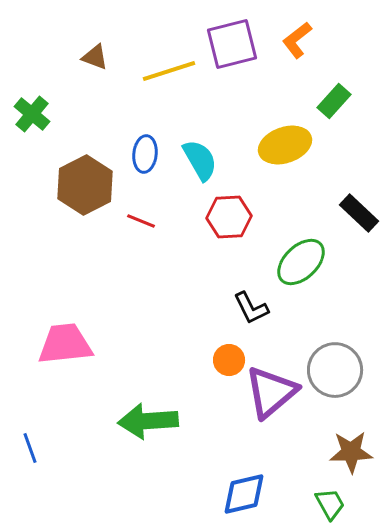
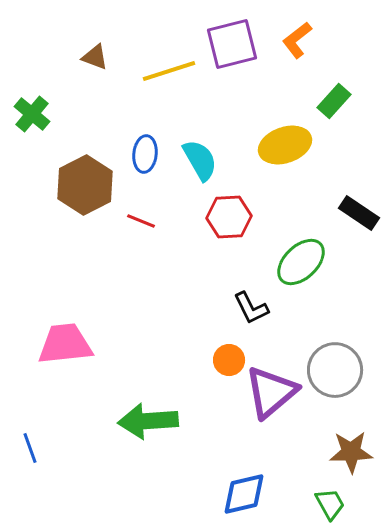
black rectangle: rotated 9 degrees counterclockwise
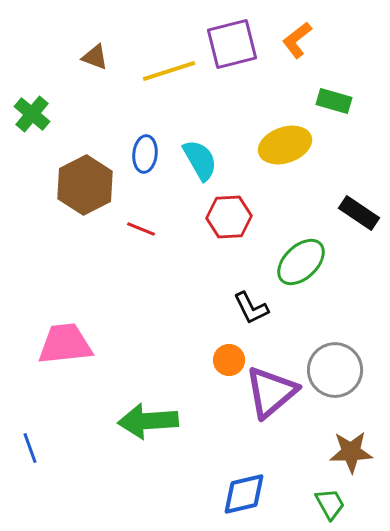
green rectangle: rotated 64 degrees clockwise
red line: moved 8 px down
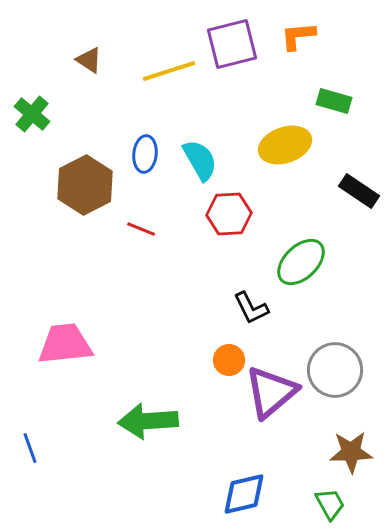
orange L-shape: moved 1 px right, 4 px up; rotated 33 degrees clockwise
brown triangle: moved 6 px left, 3 px down; rotated 12 degrees clockwise
black rectangle: moved 22 px up
red hexagon: moved 3 px up
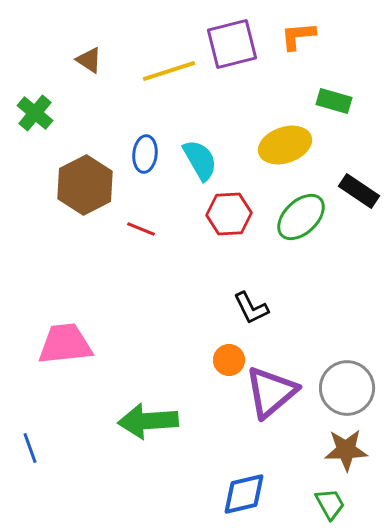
green cross: moved 3 px right, 1 px up
green ellipse: moved 45 px up
gray circle: moved 12 px right, 18 px down
brown star: moved 5 px left, 2 px up
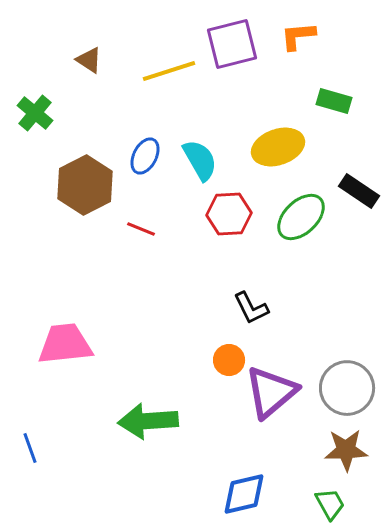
yellow ellipse: moved 7 px left, 2 px down
blue ellipse: moved 2 px down; rotated 21 degrees clockwise
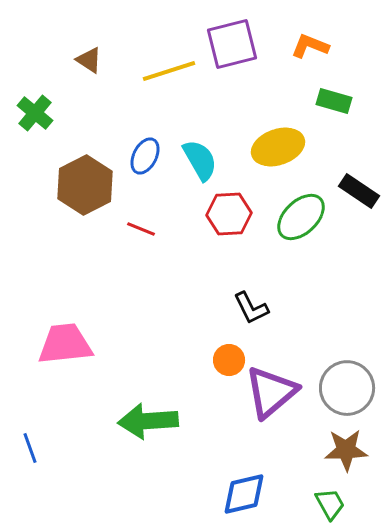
orange L-shape: moved 12 px right, 10 px down; rotated 27 degrees clockwise
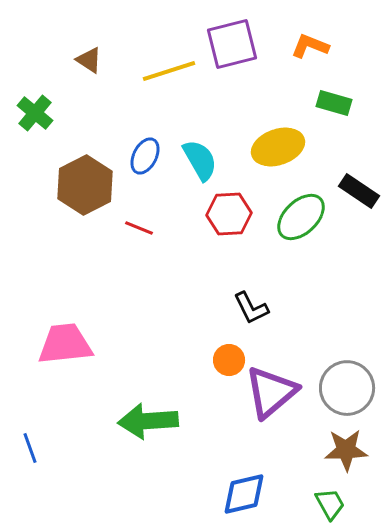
green rectangle: moved 2 px down
red line: moved 2 px left, 1 px up
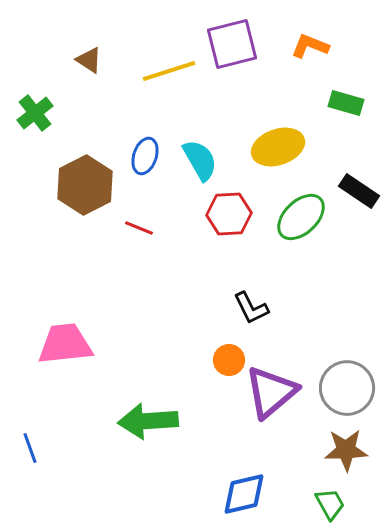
green rectangle: moved 12 px right
green cross: rotated 12 degrees clockwise
blue ellipse: rotated 9 degrees counterclockwise
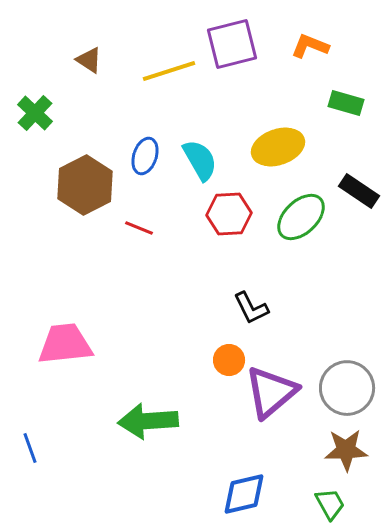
green cross: rotated 9 degrees counterclockwise
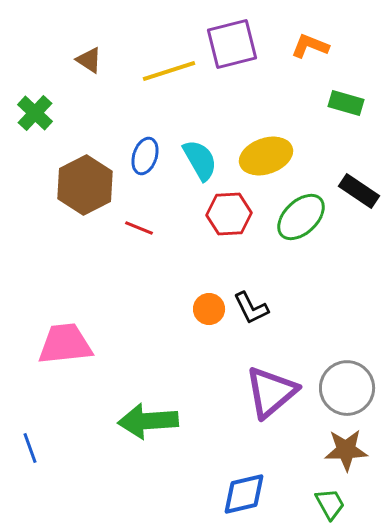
yellow ellipse: moved 12 px left, 9 px down
orange circle: moved 20 px left, 51 px up
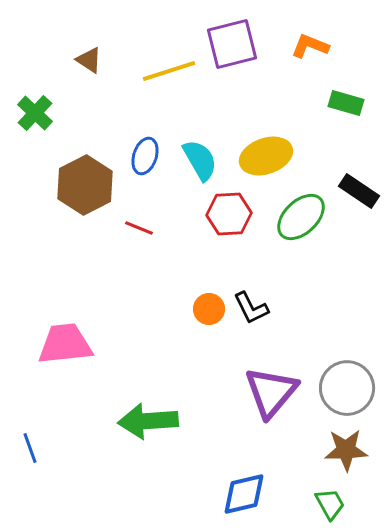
purple triangle: rotated 10 degrees counterclockwise
